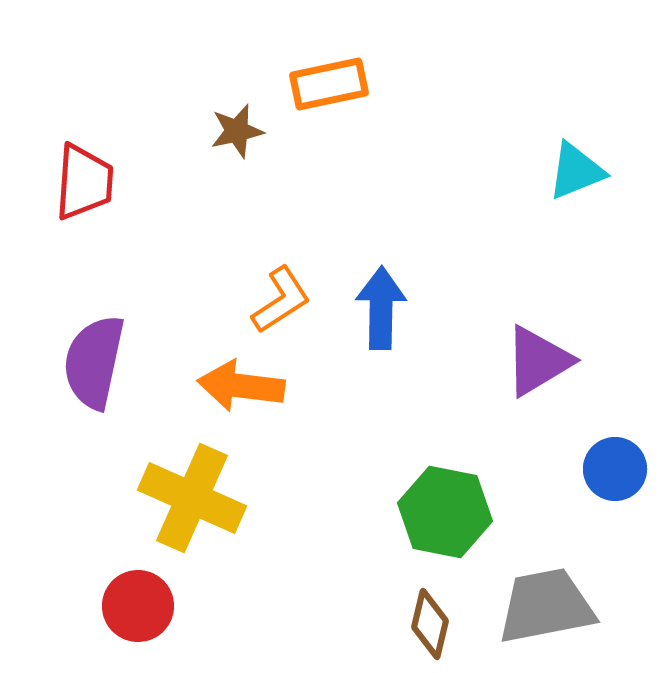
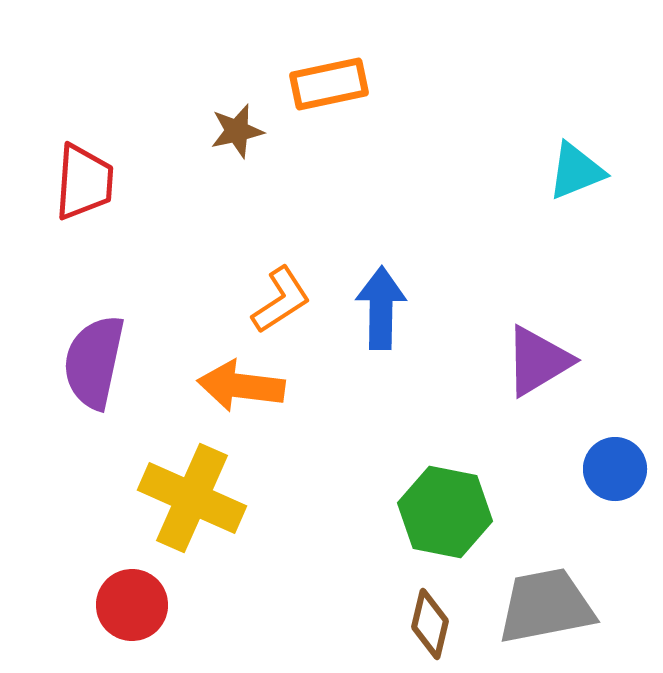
red circle: moved 6 px left, 1 px up
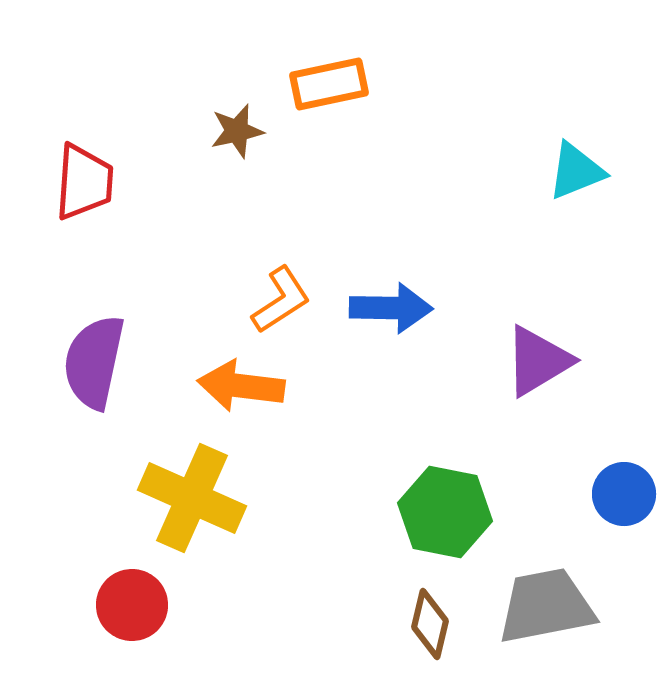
blue arrow: moved 10 px right; rotated 90 degrees clockwise
blue circle: moved 9 px right, 25 px down
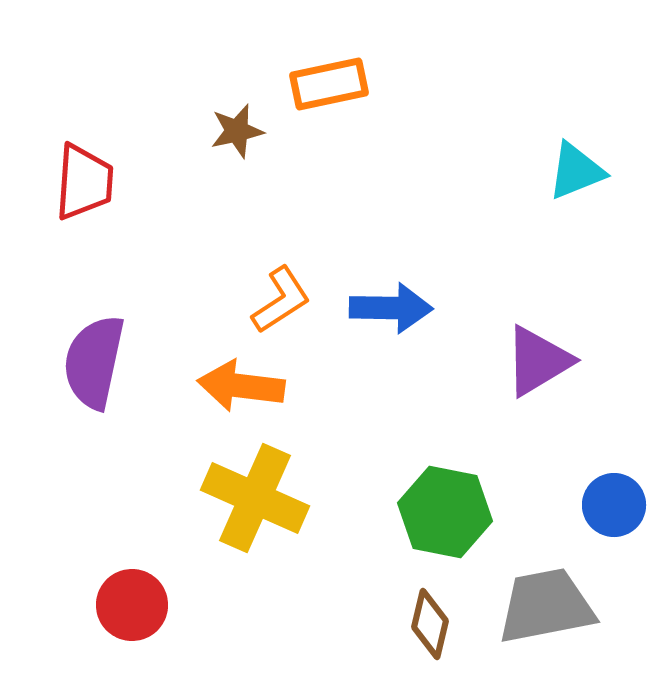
blue circle: moved 10 px left, 11 px down
yellow cross: moved 63 px right
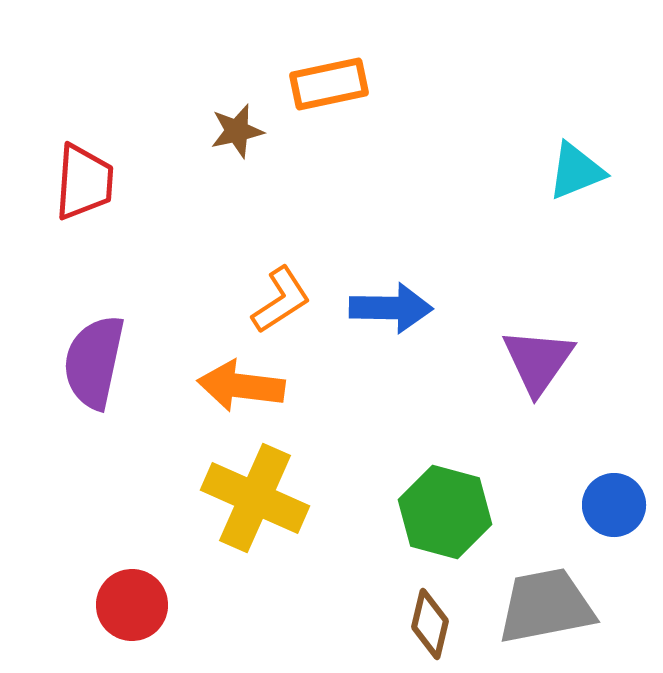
purple triangle: rotated 24 degrees counterclockwise
green hexagon: rotated 4 degrees clockwise
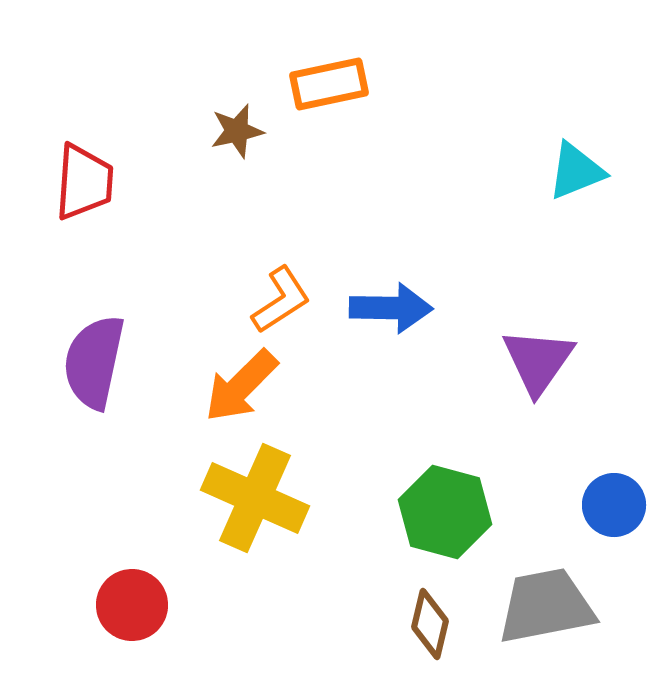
orange arrow: rotated 52 degrees counterclockwise
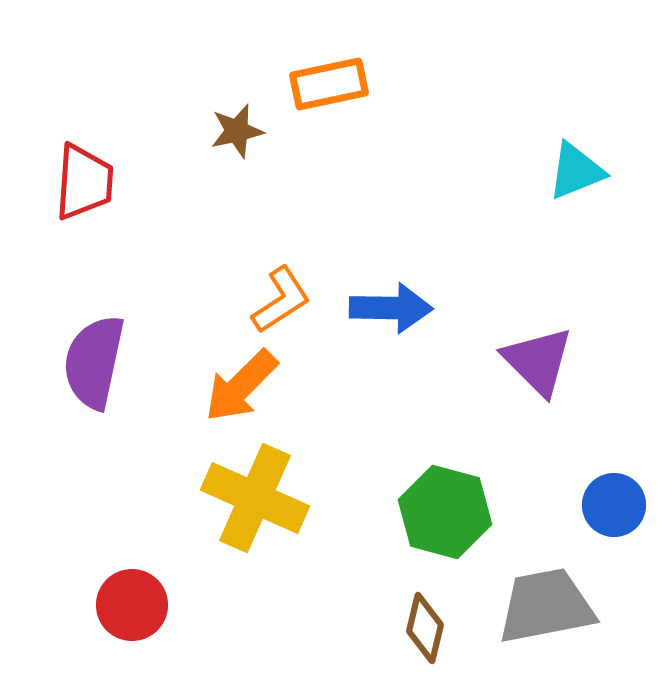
purple triangle: rotated 20 degrees counterclockwise
brown diamond: moved 5 px left, 4 px down
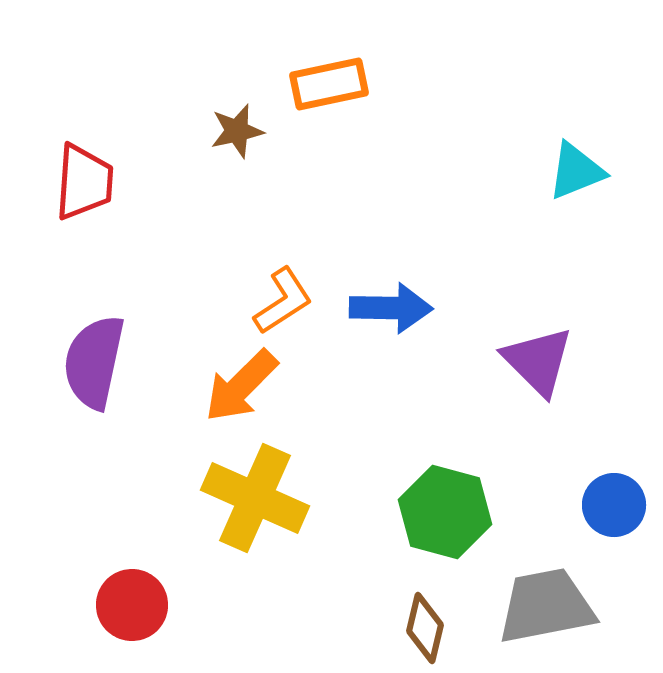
orange L-shape: moved 2 px right, 1 px down
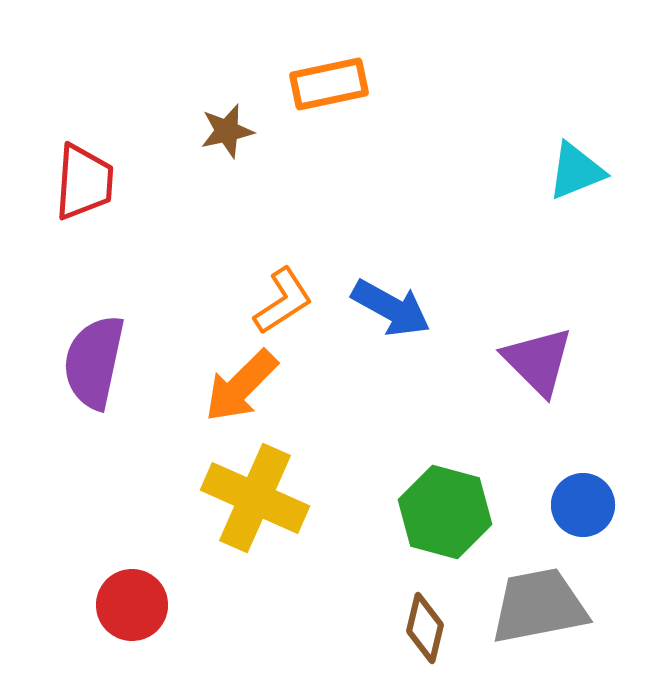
brown star: moved 10 px left
blue arrow: rotated 28 degrees clockwise
blue circle: moved 31 px left
gray trapezoid: moved 7 px left
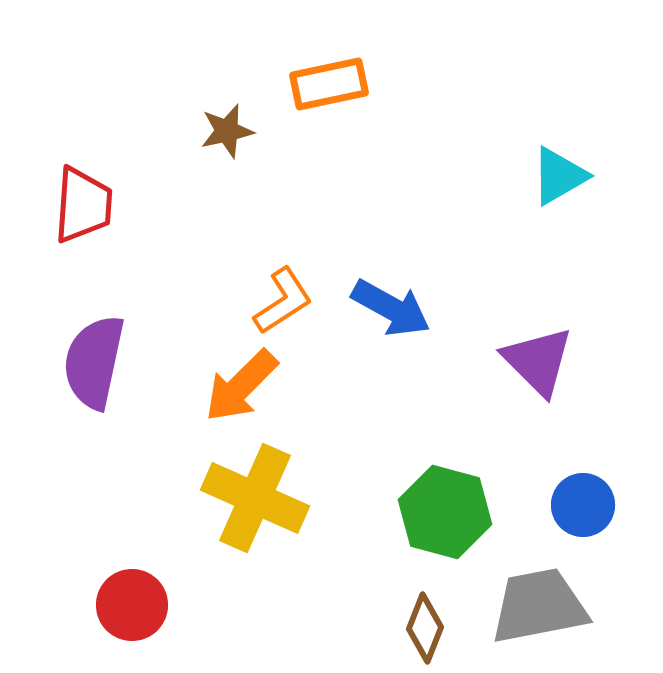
cyan triangle: moved 17 px left, 5 px down; rotated 8 degrees counterclockwise
red trapezoid: moved 1 px left, 23 px down
brown diamond: rotated 8 degrees clockwise
